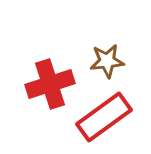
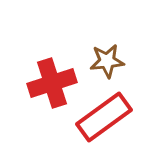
red cross: moved 2 px right, 1 px up
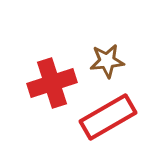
red rectangle: moved 4 px right; rotated 6 degrees clockwise
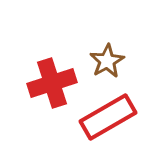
brown star: rotated 24 degrees counterclockwise
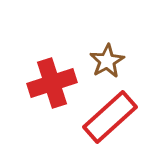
red rectangle: moved 2 px right; rotated 12 degrees counterclockwise
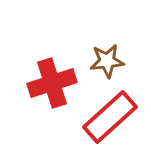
brown star: rotated 24 degrees clockwise
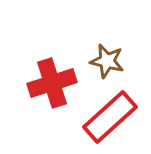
brown star: rotated 20 degrees clockwise
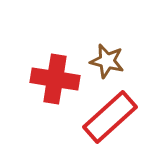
red cross: moved 3 px right, 4 px up; rotated 27 degrees clockwise
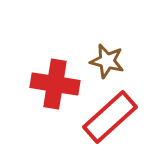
red cross: moved 5 px down
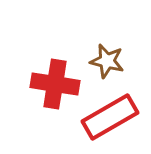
red rectangle: rotated 12 degrees clockwise
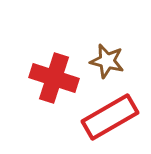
red cross: moved 1 px left, 6 px up; rotated 9 degrees clockwise
